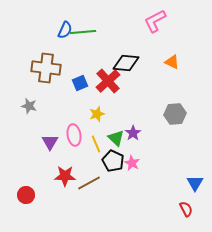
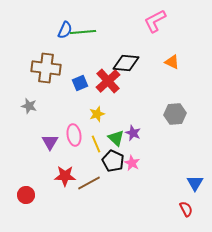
purple star: rotated 14 degrees counterclockwise
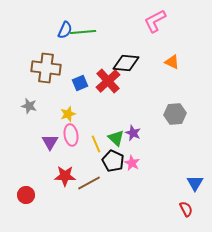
yellow star: moved 29 px left
pink ellipse: moved 3 px left
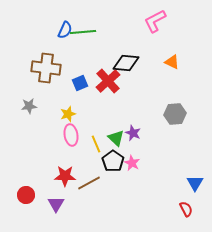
gray star: rotated 21 degrees counterclockwise
purple triangle: moved 6 px right, 62 px down
black pentagon: rotated 10 degrees clockwise
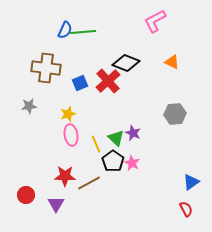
black diamond: rotated 16 degrees clockwise
blue triangle: moved 4 px left, 1 px up; rotated 24 degrees clockwise
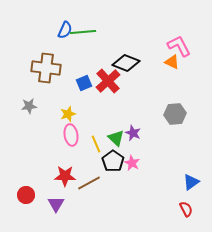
pink L-shape: moved 24 px right, 25 px down; rotated 90 degrees clockwise
blue square: moved 4 px right
